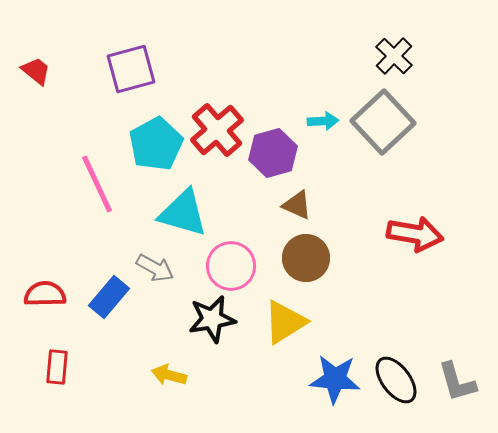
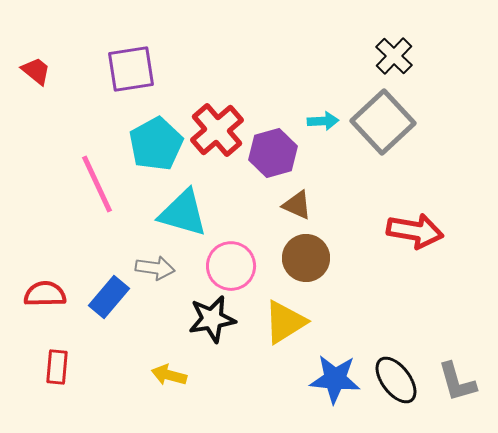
purple square: rotated 6 degrees clockwise
red arrow: moved 3 px up
gray arrow: rotated 21 degrees counterclockwise
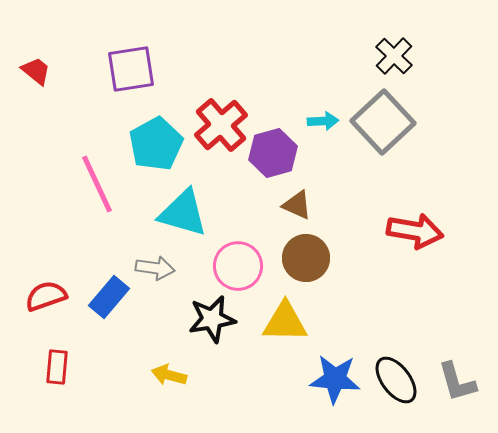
red cross: moved 4 px right, 5 px up
pink circle: moved 7 px right
red semicircle: moved 1 px right, 2 px down; rotated 18 degrees counterclockwise
yellow triangle: rotated 33 degrees clockwise
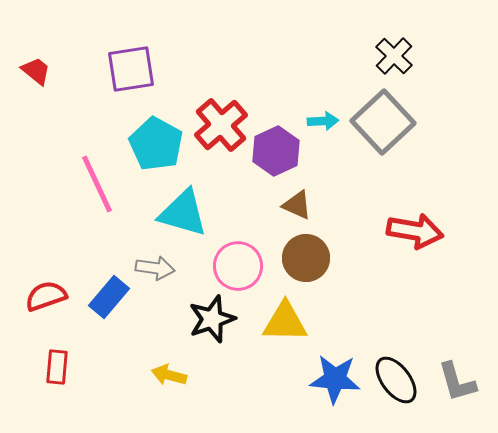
cyan pentagon: rotated 14 degrees counterclockwise
purple hexagon: moved 3 px right, 2 px up; rotated 9 degrees counterclockwise
black star: rotated 9 degrees counterclockwise
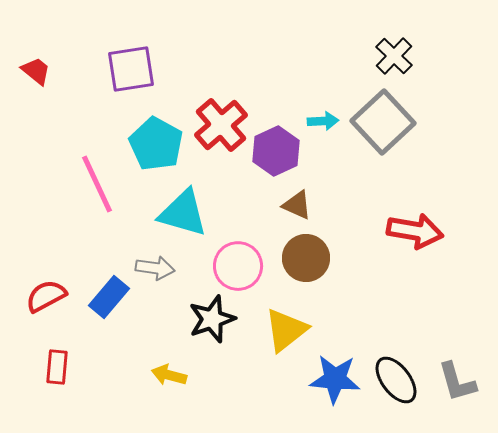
red semicircle: rotated 9 degrees counterclockwise
yellow triangle: moved 1 px right, 8 px down; rotated 39 degrees counterclockwise
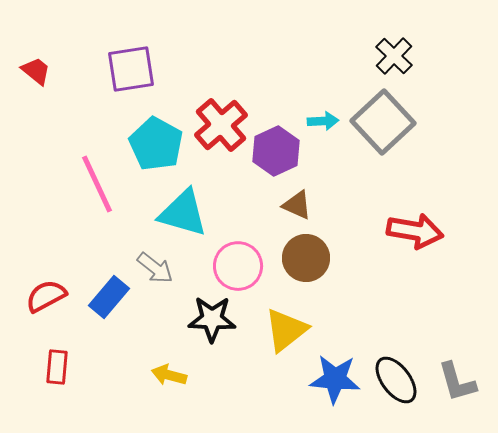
gray arrow: rotated 30 degrees clockwise
black star: rotated 21 degrees clockwise
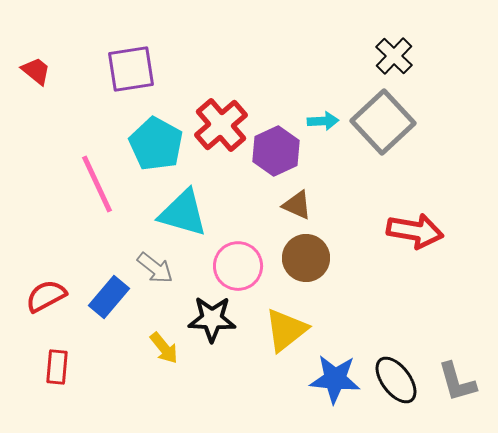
yellow arrow: moved 5 px left, 27 px up; rotated 144 degrees counterclockwise
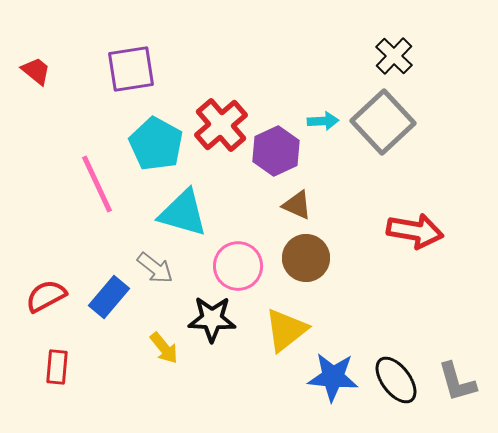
blue star: moved 2 px left, 2 px up
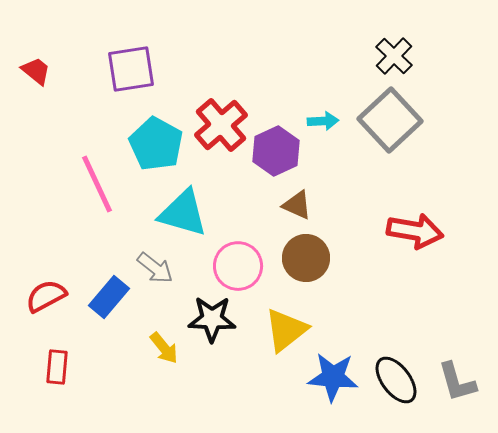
gray square: moved 7 px right, 2 px up
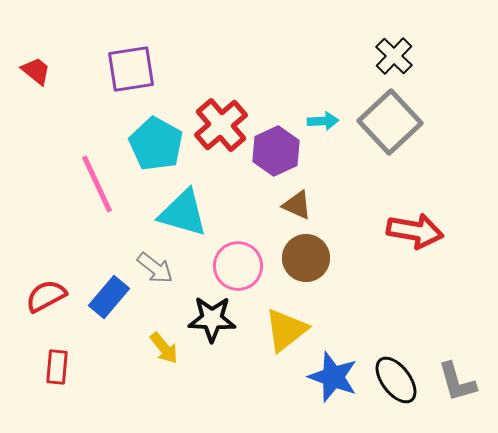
gray square: moved 2 px down
blue star: rotated 15 degrees clockwise
